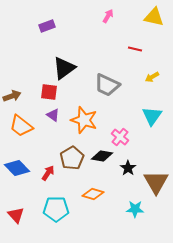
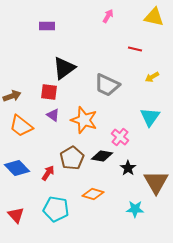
purple rectangle: rotated 21 degrees clockwise
cyan triangle: moved 2 px left, 1 px down
cyan pentagon: rotated 10 degrees clockwise
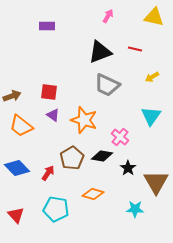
black triangle: moved 36 px right, 16 px up; rotated 15 degrees clockwise
cyan triangle: moved 1 px right, 1 px up
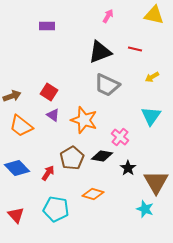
yellow triangle: moved 2 px up
red square: rotated 24 degrees clockwise
cyan star: moved 10 px right; rotated 18 degrees clockwise
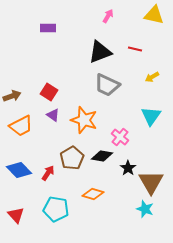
purple rectangle: moved 1 px right, 2 px down
orange trapezoid: rotated 65 degrees counterclockwise
blue diamond: moved 2 px right, 2 px down
brown triangle: moved 5 px left
